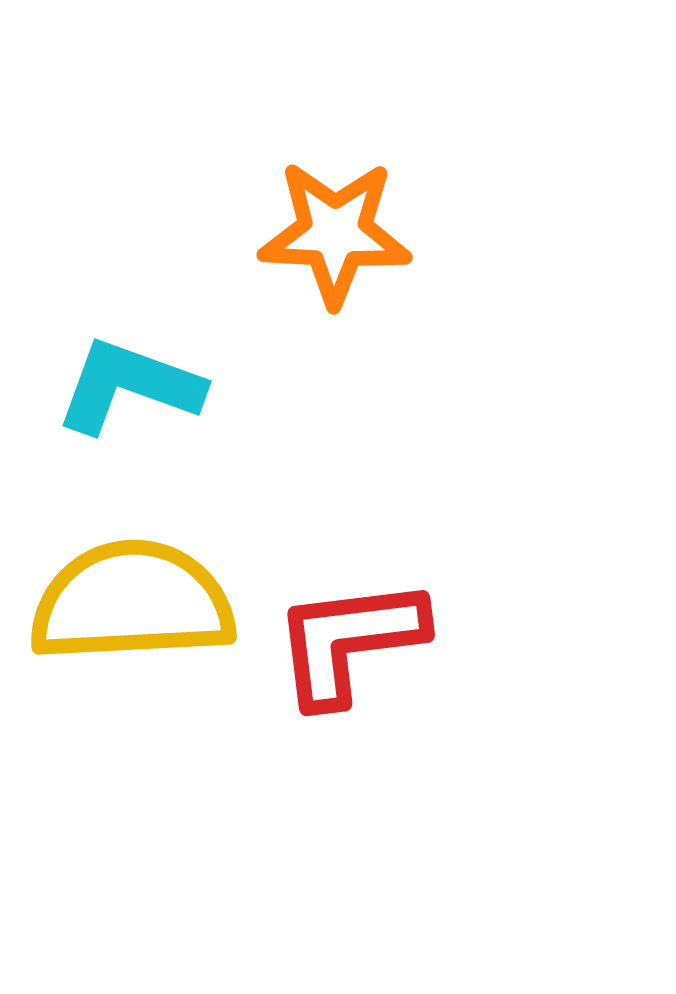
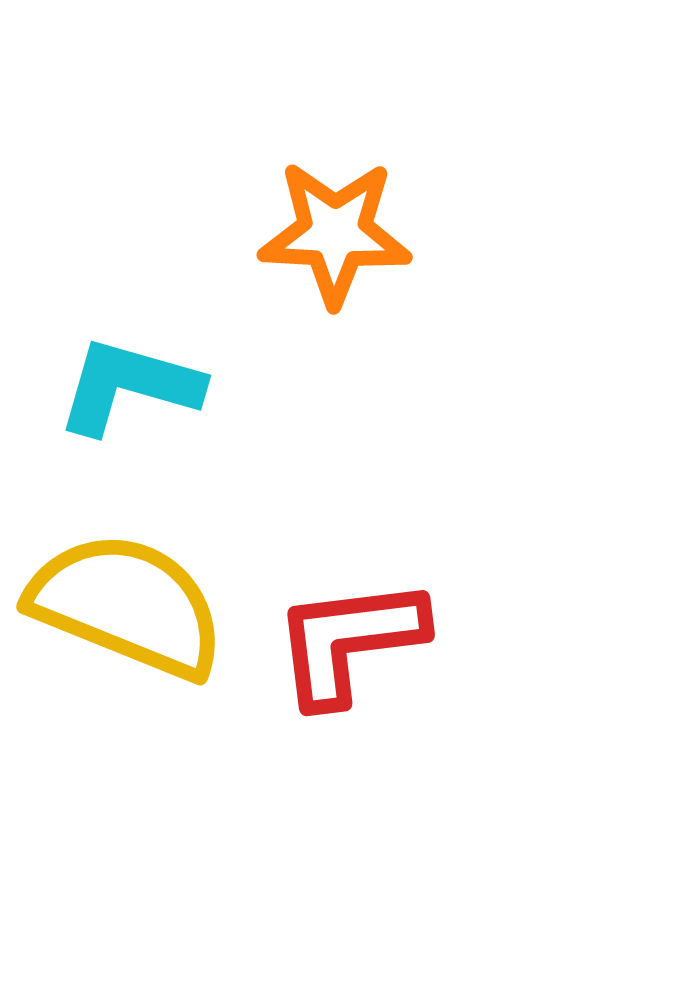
cyan L-shape: rotated 4 degrees counterclockwise
yellow semicircle: moved 5 px left, 3 px down; rotated 25 degrees clockwise
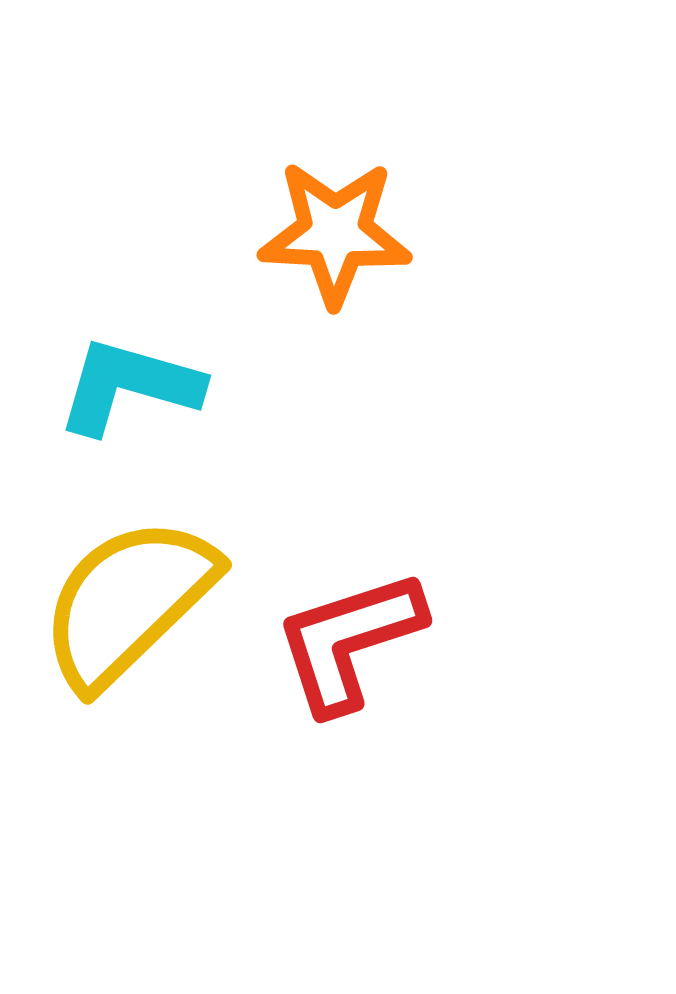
yellow semicircle: moved 1 px right, 3 px up; rotated 66 degrees counterclockwise
red L-shape: rotated 11 degrees counterclockwise
